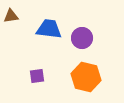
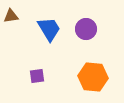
blue trapezoid: rotated 52 degrees clockwise
purple circle: moved 4 px right, 9 px up
orange hexagon: moved 7 px right; rotated 8 degrees counterclockwise
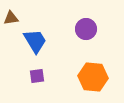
brown triangle: moved 2 px down
blue trapezoid: moved 14 px left, 12 px down
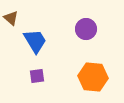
brown triangle: rotated 49 degrees clockwise
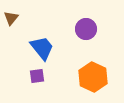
brown triangle: rotated 28 degrees clockwise
blue trapezoid: moved 7 px right, 7 px down; rotated 8 degrees counterclockwise
orange hexagon: rotated 20 degrees clockwise
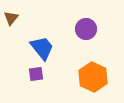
purple square: moved 1 px left, 2 px up
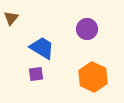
purple circle: moved 1 px right
blue trapezoid: rotated 20 degrees counterclockwise
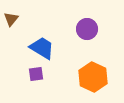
brown triangle: moved 1 px down
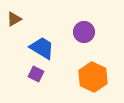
brown triangle: moved 3 px right; rotated 21 degrees clockwise
purple circle: moved 3 px left, 3 px down
purple square: rotated 35 degrees clockwise
